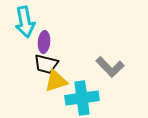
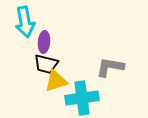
gray L-shape: rotated 144 degrees clockwise
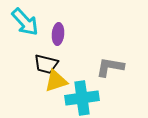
cyan arrow: rotated 32 degrees counterclockwise
purple ellipse: moved 14 px right, 8 px up
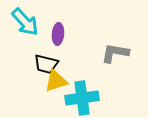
gray L-shape: moved 5 px right, 14 px up
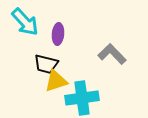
gray L-shape: moved 3 px left, 1 px down; rotated 36 degrees clockwise
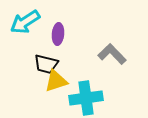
cyan arrow: rotated 100 degrees clockwise
cyan cross: moved 4 px right
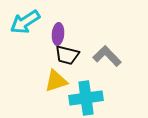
gray L-shape: moved 5 px left, 2 px down
black trapezoid: moved 21 px right, 9 px up
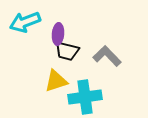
cyan arrow: rotated 12 degrees clockwise
black trapezoid: moved 4 px up
cyan cross: moved 1 px left, 1 px up
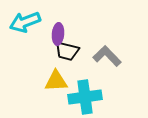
yellow triangle: rotated 15 degrees clockwise
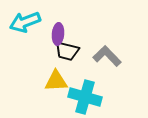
cyan cross: rotated 24 degrees clockwise
